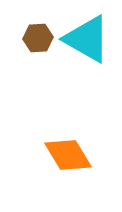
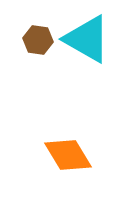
brown hexagon: moved 2 px down; rotated 12 degrees clockwise
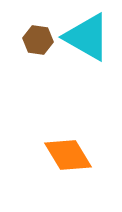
cyan triangle: moved 2 px up
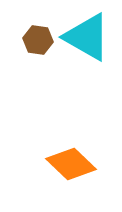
orange diamond: moved 3 px right, 9 px down; rotated 15 degrees counterclockwise
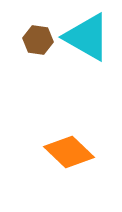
orange diamond: moved 2 px left, 12 px up
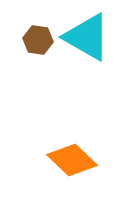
orange diamond: moved 3 px right, 8 px down
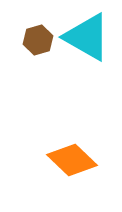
brown hexagon: rotated 24 degrees counterclockwise
